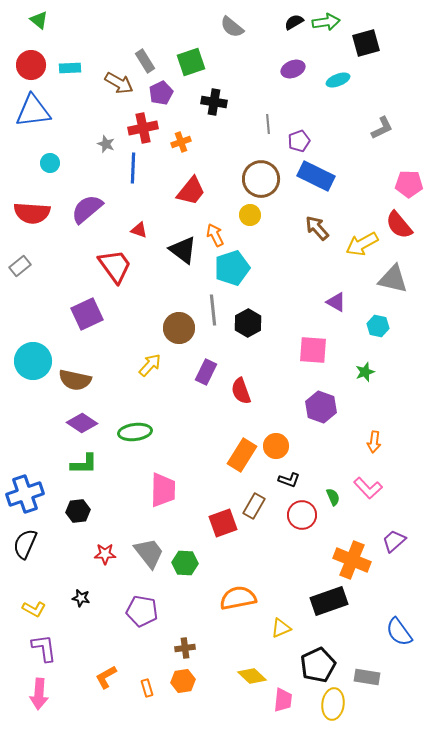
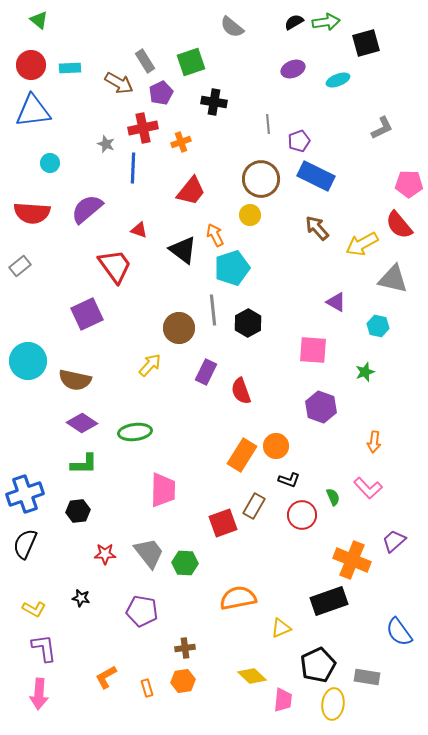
cyan circle at (33, 361): moved 5 px left
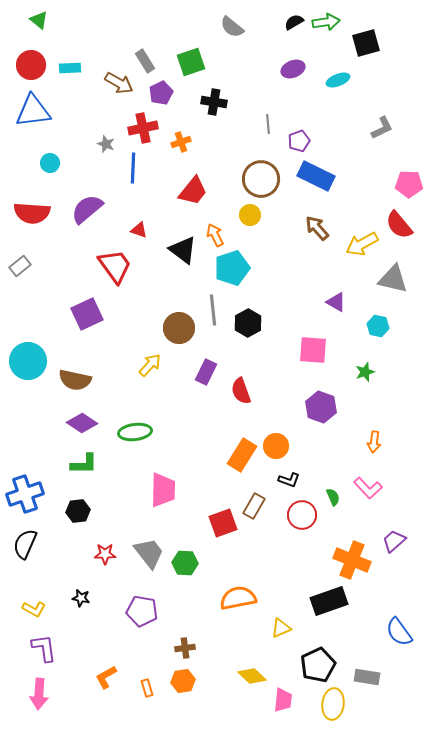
red trapezoid at (191, 191): moved 2 px right
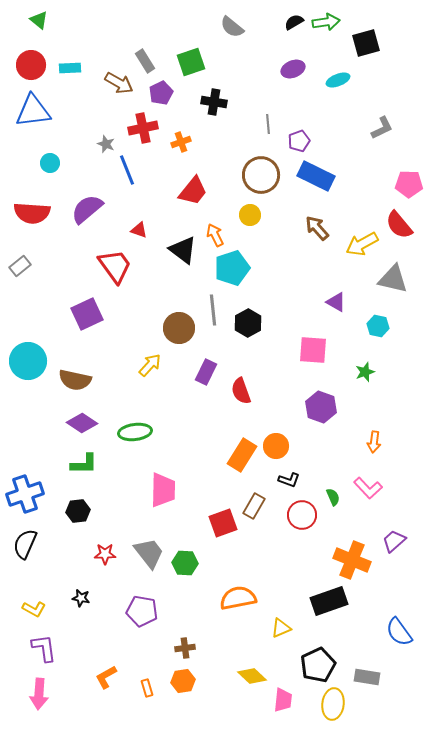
blue line at (133, 168): moved 6 px left, 2 px down; rotated 24 degrees counterclockwise
brown circle at (261, 179): moved 4 px up
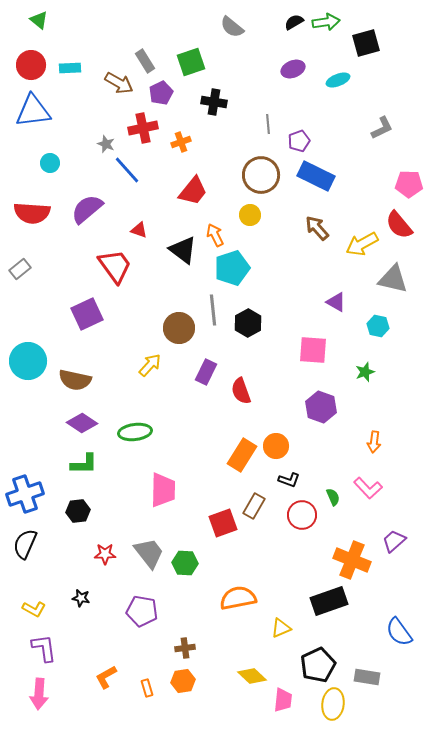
blue line at (127, 170): rotated 20 degrees counterclockwise
gray rectangle at (20, 266): moved 3 px down
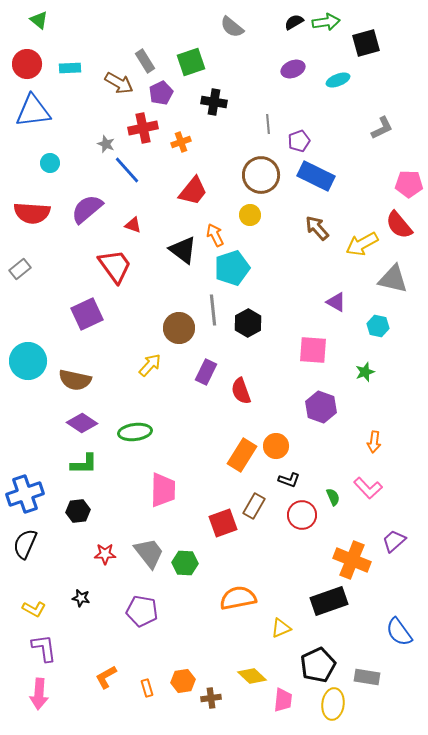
red circle at (31, 65): moved 4 px left, 1 px up
red triangle at (139, 230): moved 6 px left, 5 px up
brown cross at (185, 648): moved 26 px right, 50 px down
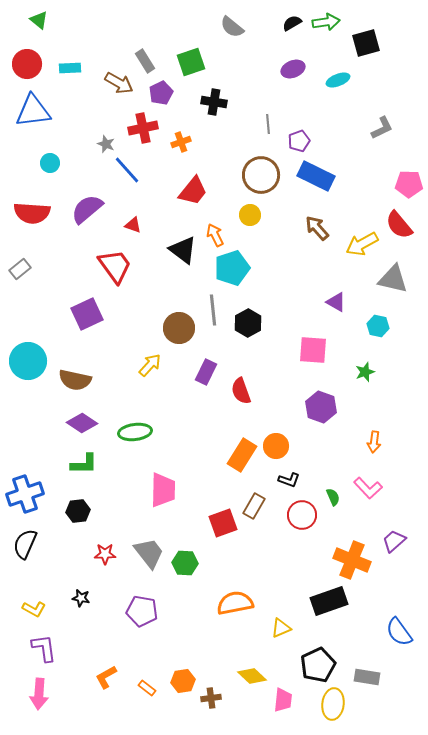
black semicircle at (294, 22): moved 2 px left, 1 px down
orange semicircle at (238, 598): moved 3 px left, 5 px down
orange rectangle at (147, 688): rotated 36 degrees counterclockwise
